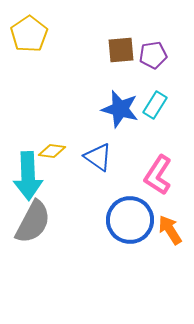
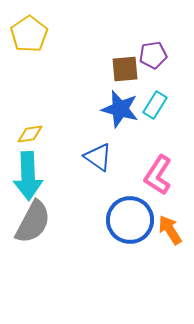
brown square: moved 4 px right, 19 px down
yellow diamond: moved 22 px left, 17 px up; rotated 16 degrees counterclockwise
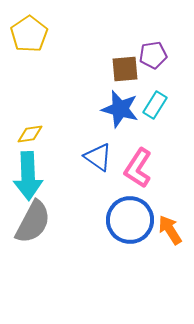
pink L-shape: moved 20 px left, 7 px up
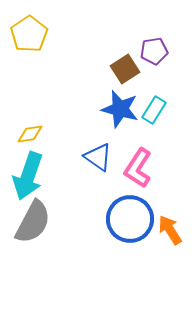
purple pentagon: moved 1 px right, 4 px up
brown square: rotated 28 degrees counterclockwise
cyan rectangle: moved 1 px left, 5 px down
cyan arrow: rotated 21 degrees clockwise
blue circle: moved 1 px up
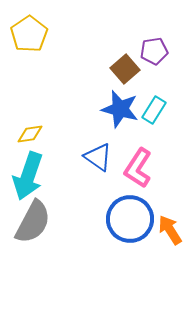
brown square: rotated 8 degrees counterclockwise
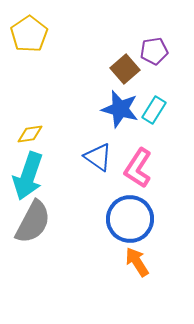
orange arrow: moved 33 px left, 32 px down
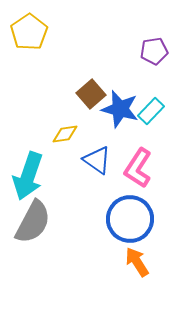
yellow pentagon: moved 2 px up
brown square: moved 34 px left, 25 px down
cyan rectangle: moved 3 px left, 1 px down; rotated 12 degrees clockwise
yellow diamond: moved 35 px right
blue triangle: moved 1 px left, 3 px down
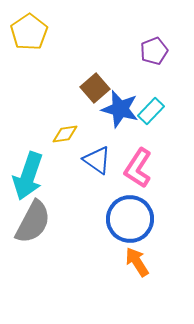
purple pentagon: rotated 12 degrees counterclockwise
brown square: moved 4 px right, 6 px up
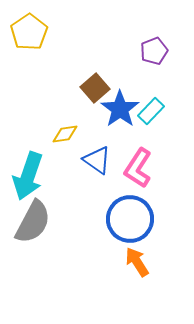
blue star: rotated 21 degrees clockwise
